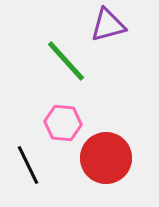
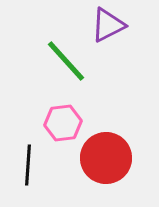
purple triangle: rotated 12 degrees counterclockwise
pink hexagon: rotated 12 degrees counterclockwise
black line: rotated 30 degrees clockwise
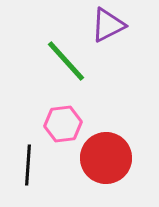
pink hexagon: moved 1 px down
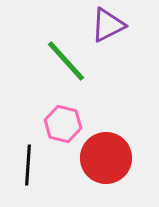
pink hexagon: rotated 21 degrees clockwise
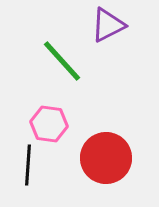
green line: moved 4 px left
pink hexagon: moved 14 px left; rotated 6 degrees counterclockwise
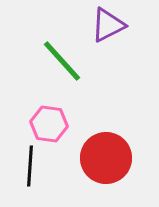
black line: moved 2 px right, 1 px down
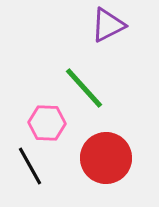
green line: moved 22 px right, 27 px down
pink hexagon: moved 2 px left, 1 px up; rotated 6 degrees counterclockwise
black line: rotated 33 degrees counterclockwise
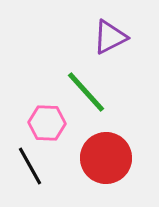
purple triangle: moved 2 px right, 12 px down
green line: moved 2 px right, 4 px down
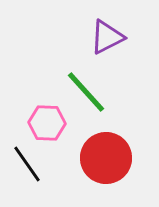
purple triangle: moved 3 px left
black line: moved 3 px left, 2 px up; rotated 6 degrees counterclockwise
